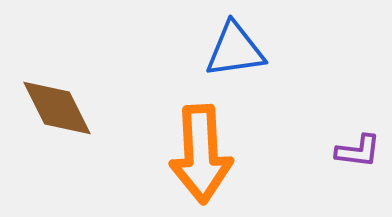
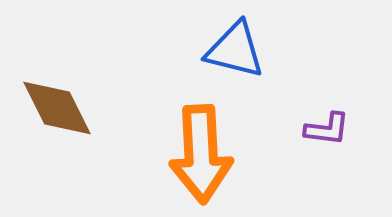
blue triangle: rotated 22 degrees clockwise
purple L-shape: moved 31 px left, 22 px up
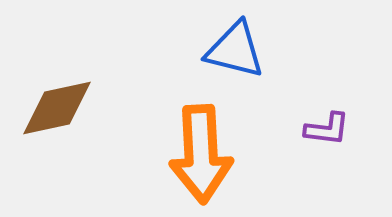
brown diamond: rotated 76 degrees counterclockwise
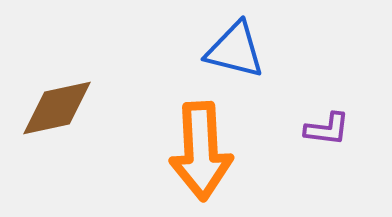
orange arrow: moved 3 px up
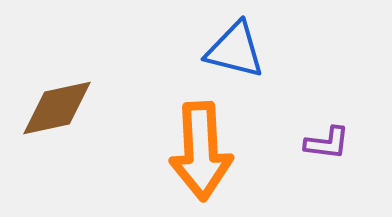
purple L-shape: moved 14 px down
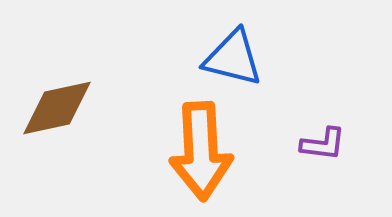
blue triangle: moved 2 px left, 8 px down
purple L-shape: moved 4 px left, 1 px down
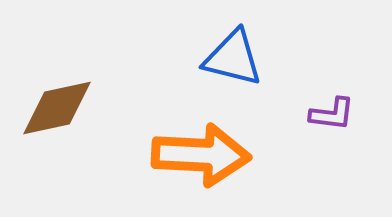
purple L-shape: moved 9 px right, 30 px up
orange arrow: moved 4 px down; rotated 84 degrees counterclockwise
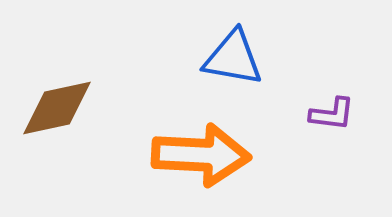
blue triangle: rotated 4 degrees counterclockwise
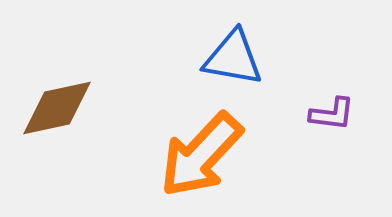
orange arrow: rotated 130 degrees clockwise
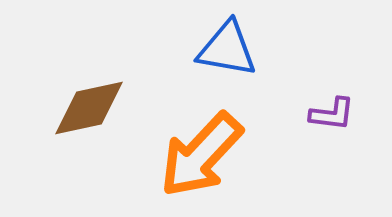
blue triangle: moved 6 px left, 9 px up
brown diamond: moved 32 px right
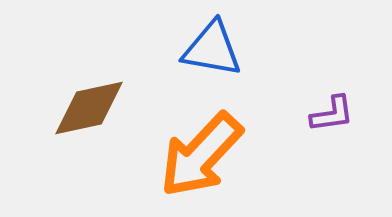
blue triangle: moved 15 px left
purple L-shape: rotated 15 degrees counterclockwise
